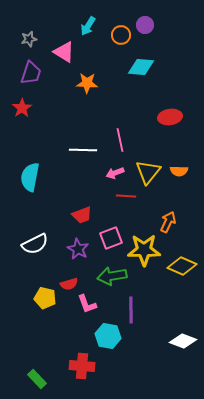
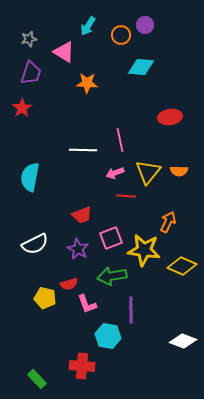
yellow star: rotated 8 degrees clockwise
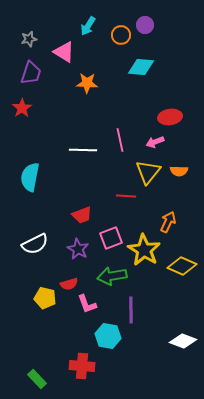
pink arrow: moved 40 px right, 31 px up
yellow star: rotated 24 degrees clockwise
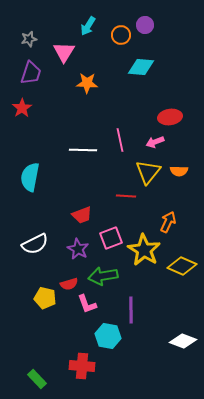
pink triangle: rotated 30 degrees clockwise
green arrow: moved 9 px left
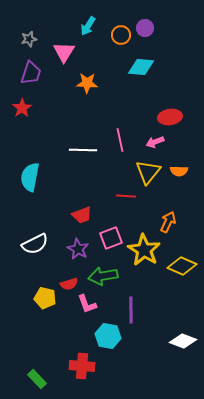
purple circle: moved 3 px down
